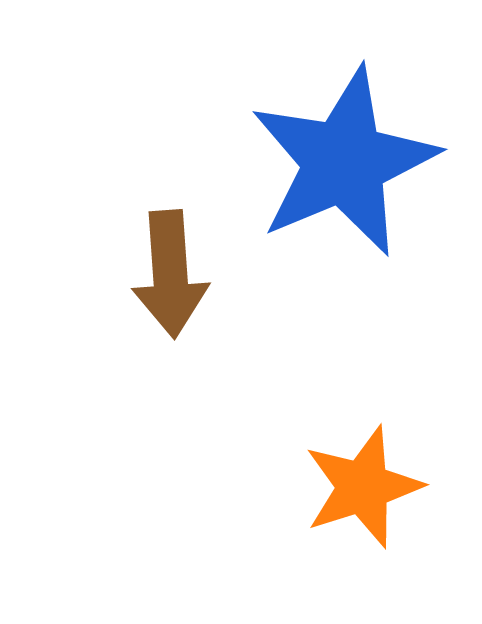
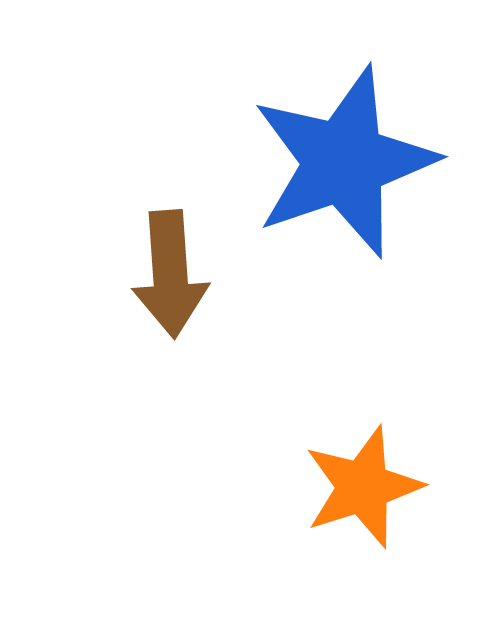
blue star: rotated 4 degrees clockwise
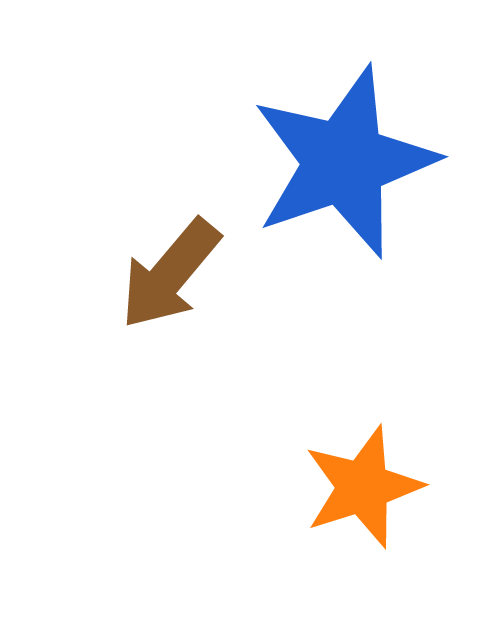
brown arrow: rotated 44 degrees clockwise
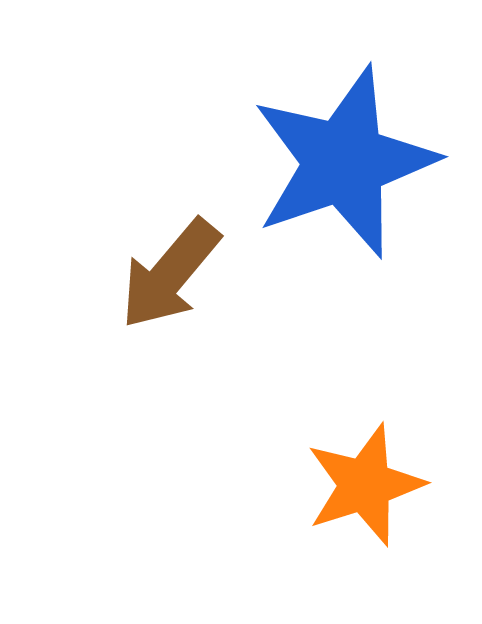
orange star: moved 2 px right, 2 px up
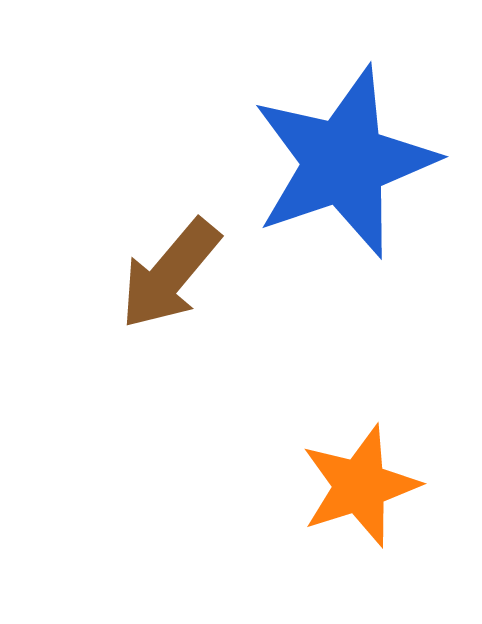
orange star: moved 5 px left, 1 px down
